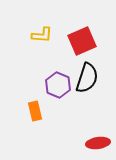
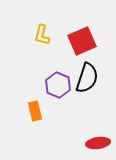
yellow L-shape: rotated 100 degrees clockwise
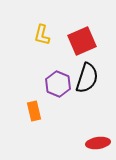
purple hexagon: moved 1 px up
orange rectangle: moved 1 px left
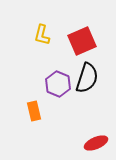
red ellipse: moved 2 px left; rotated 15 degrees counterclockwise
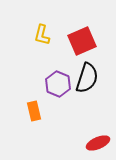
red ellipse: moved 2 px right
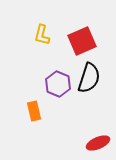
black semicircle: moved 2 px right
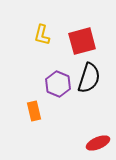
red square: rotated 8 degrees clockwise
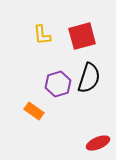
yellow L-shape: rotated 20 degrees counterclockwise
red square: moved 5 px up
purple hexagon: rotated 20 degrees clockwise
orange rectangle: rotated 42 degrees counterclockwise
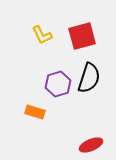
yellow L-shape: rotated 20 degrees counterclockwise
orange rectangle: moved 1 px right, 1 px down; rotated 18 degrees counterclockwise
red ellipse: moved 7 px left, 2 px down
